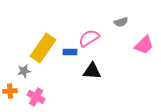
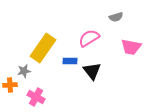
gray semicircle: moved 5 px left, 5 px up
pink trapezoid: moved 13 px left, 2 px down; rotated 55 degrees clockwise
blue rectangle: moved 9 px down
black triangle: rotated 48 degrees clockwise
orange cross: moved 6 px up
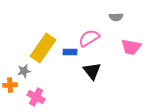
gray semicircle: rotated 16 degrees clockwise
blue rectangle: moved 9 px up
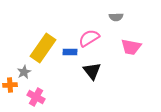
gray star: moved 1 px down; rotated 16 degrees counterclockwise
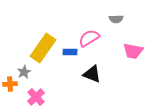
gray semicircle: moved 2 px down
pink trapezoid: moved 2 px right, 4 px down
black triangle: moved 3 px down; rotated 30 degrees counterclockwise
orange cross: moved 1 px up
pink cross: rotated 18 degrees clockwise
